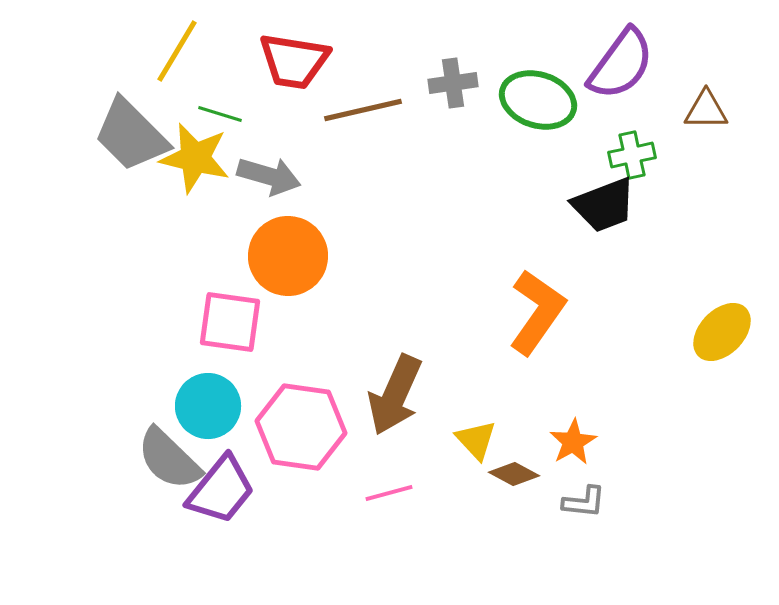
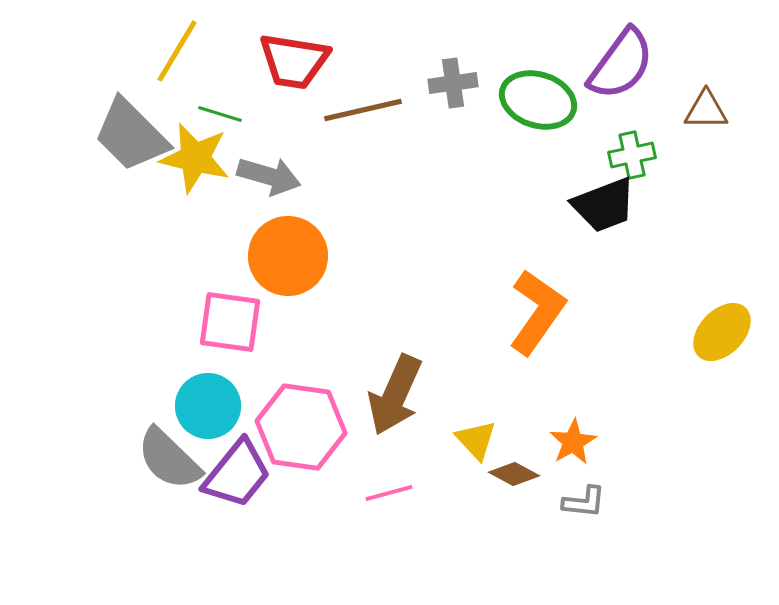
purple trapezoid: moved 16 px right, 16 px up
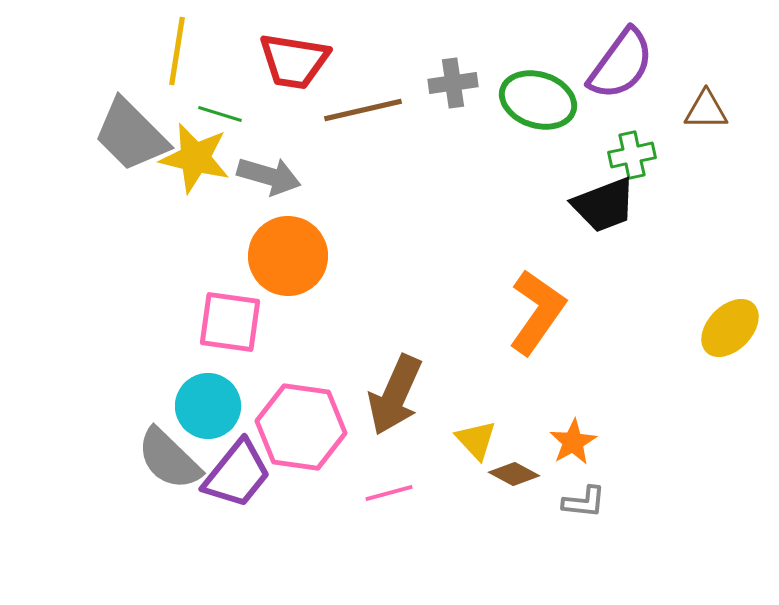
yellow line: rotated 22 degrees counterclockwise
yellow ellipse: moved 8 px right, 4 px up
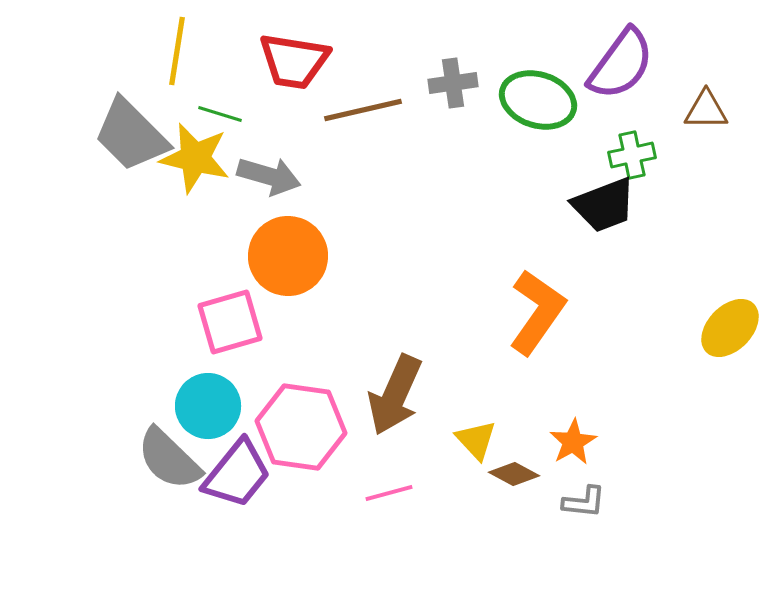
pink square: rotated 24 degrees counterclockwise
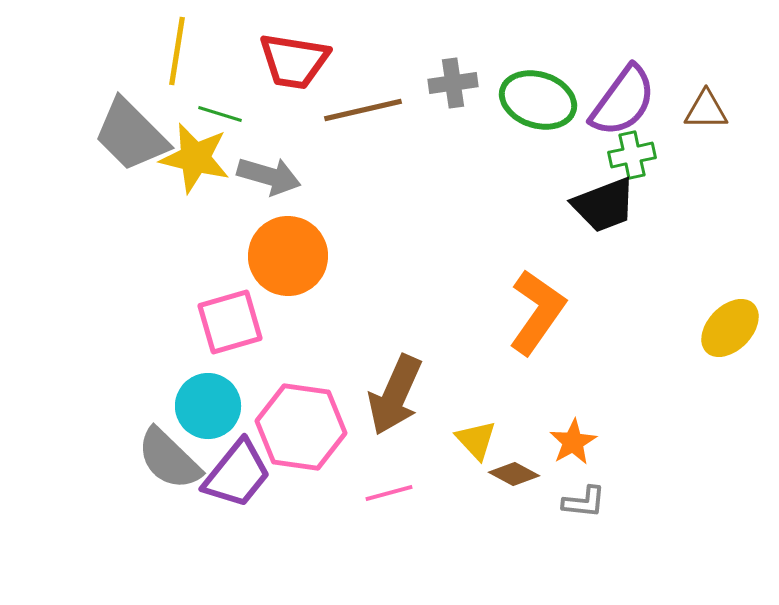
purple semicircle: moved 2 px right, 37 px down
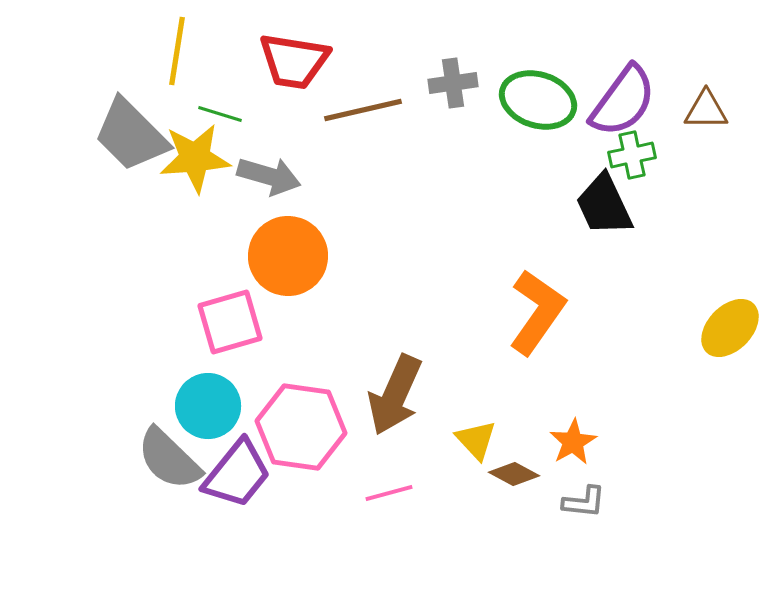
yellow star: rotated 18 degrees counterclockwise
black trapezoid: rotated 86 degrees clockwise
